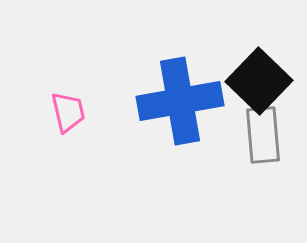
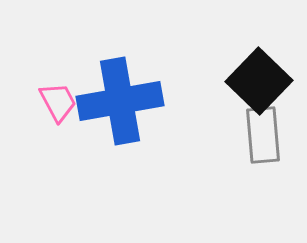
blue cross: moved 60 px left
pink trapezoid: moved 10 px left, 10 px up; rotated 15 degrees counterclockwise
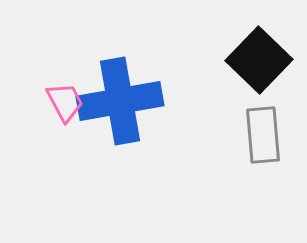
black square: moved 21 px up
pink trapezoid: moved 7 px right
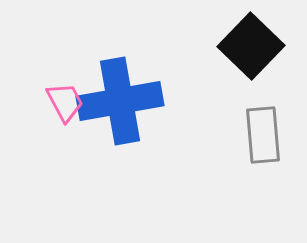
black square: moved 8 px left, 14 px up
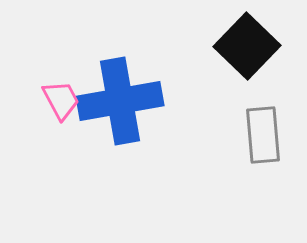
black square: moved 4 px left
pink trapezoid: moved 4 px left, 2 px up
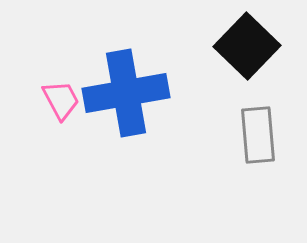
blue cross: moved 6 px right, 8 px up
gray rectangle: moved 5 px left
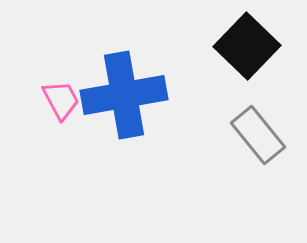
blue cross: moved 2 px left, 2 px down
gray rectangle: rotated 34 degrees counterclockwise
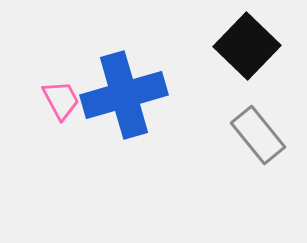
blue cross: rotated 6 degrees counterclockwise
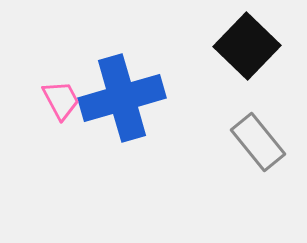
blue cross: moved 2 px left, 3 px down
gray rectangle: moved 7 px down
